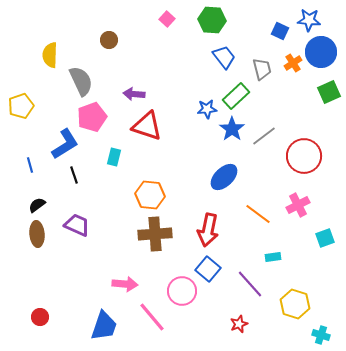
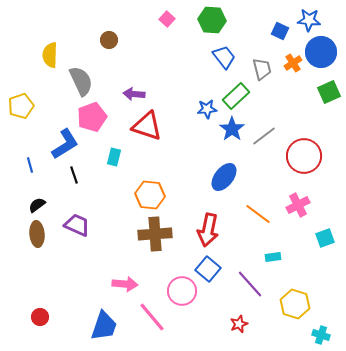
blue ellipse at (224, 177): rotated 8 degrees counterclockwise
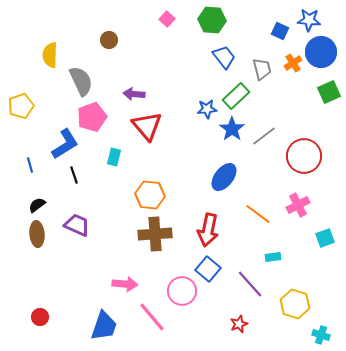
red triangle at (147, 126): rotated 32 degrees clockwise
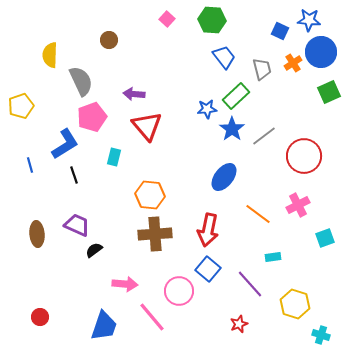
black semicircle at (37, 205): moved 57 px right, 45 px down
pink circle at (182, 291): moved 3 px left
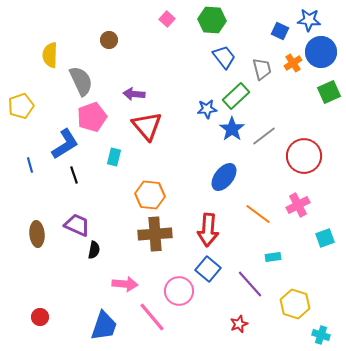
red arrow at (208, 230): rotated 8 degrees counterclockwise
black semicircle at (94, 250): rotated 138 degrees clockwise
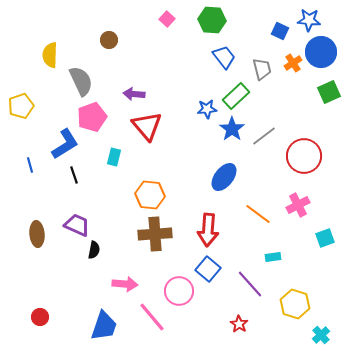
red star at (239, 324): rotated 18 degrees counterclockwise
cyan cross at (321, 335): rotated 30 degrees clockwise
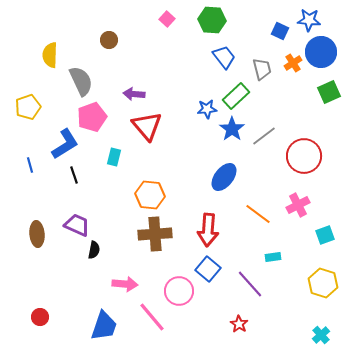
yellow pentagon at (21, 106): moved 7 px right, 1 px down
cyan square at (325, 238): moved 3 px up
yellow hexagon at (295, 304): moved 28 px right, 21 px up
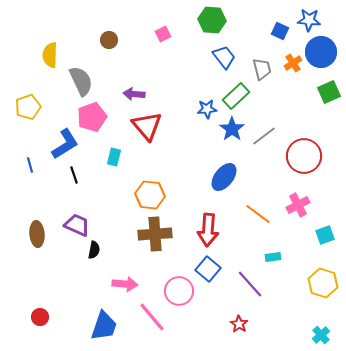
pink square at (167, 19): moved 4 px left, 15 px down; rotated 21 degrees clockwise
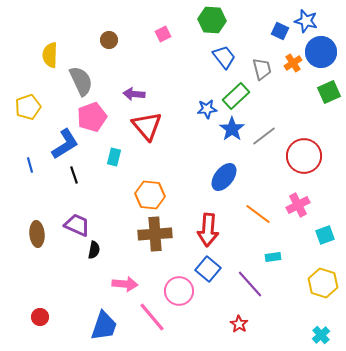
blue star at (309, 20): moved 3 px left, 1 px down; rotated 10 degrees clockwise
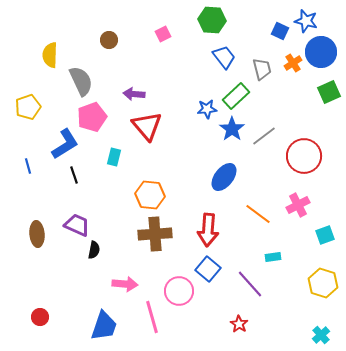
blue line at (30, 165): moved 2 px left, 1 px down
pink line at (152, 317): rotated 24 degrees clockwise
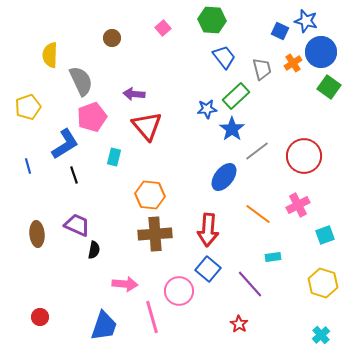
pink square at (163, 34): moved 6 px up; rotated 14 degrees counterclockwise
brown circle at (109, 40): moved 3 px right, 2 px up
green square at (329, 92): moved 5 px up; rotated 30 degrees counterclockwise
gray line at (264, 136): moved 7 px left, 15 px down
